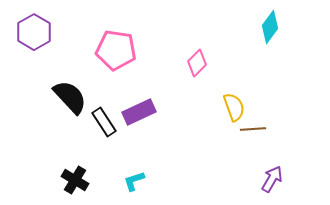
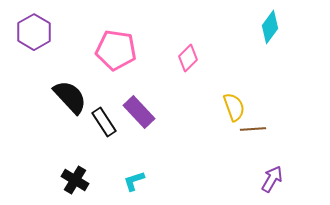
pink diamond: moved 9 px left, 5 px up
purple rectangle: rotated 72 degrees clockwise
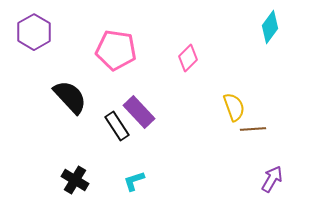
black rectangle: moved 13 px right, 4 px down
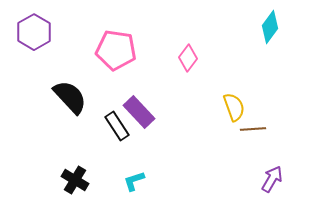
pink diamond: rotated 8 degrees counterclockwise
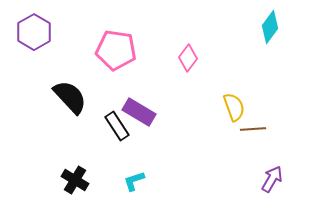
purple rectangle: rotated 16 degrees counterclockwise
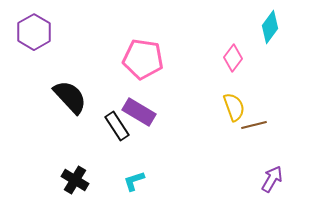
pink pentagon: moved 27 px right, 9 px down
pink diamond: moved 45 px right
brown line: moved 1 px right, 4 px up; rotated 10 degrees counterclockwise
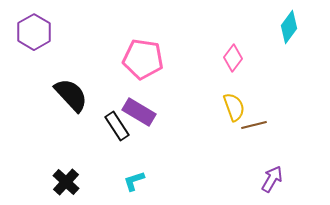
cyan diamond: moved 19 px right
black semicircle: moved 1 px right, 2 px up
black cross: moved 9 px left, 2 px down; rotated 12 degrees clockwise
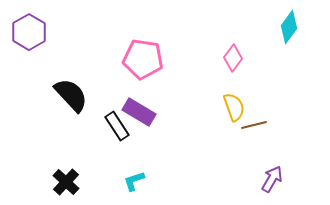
purple hexagon: moved 5 px left
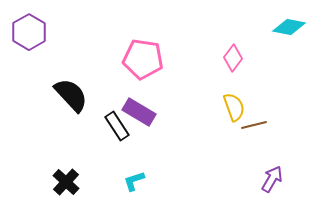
cyan diamond: rotated 64 degrees clockwise
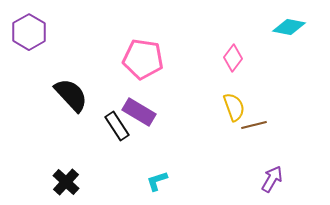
cyan L-shape: moved 23 px right
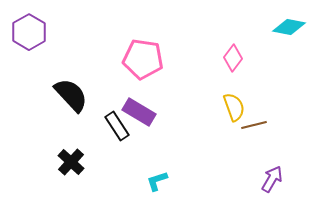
black cross: moved 5 px right, 20 px up
